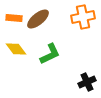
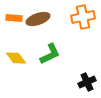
brown ellipse: rotated 20 degrees clockwise
yellow diamond: moved 9 px down
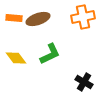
black cross: moved 3 px left; rotated 36 degrees counterclockwise
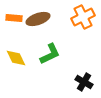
orange cross: rotated 15 degrees counterclockwise
yellow diamond: rotated 10 degrees clockwise
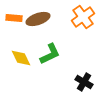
orange cross: rotated 10 degrees counterclockwise
yellow diamond: moved 5 px right
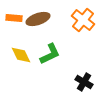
orange cross: moved 3 px down; rotated 15 degrees counterclockwise
yellow diamond: moved 3 px up
